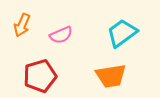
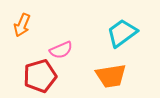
pink semicircle: moved 15 px down
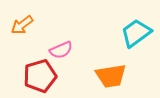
orange arrow: rotated 30 degrees clockwise
cyan trapezoid: moved 14 px right
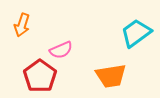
orange arrow: rotated 35 degrees counterclockwise
red pentagon: rotated 20 degrees counterclockwise
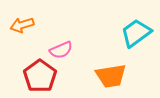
orange arrow: rotated 55 degrees clockwise
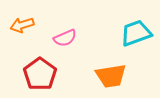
cyan trapezoid: rotated 16 degrees clockwise
pink semicircle: moved 4 px right, 12 px up
red pentagon: moved 2 px up
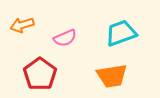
cyan trapezoid: moved 15 px left
orange trapezoid: moved 1 px right
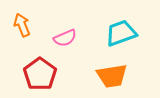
orange arrow: rotated 85 degrees clockwise
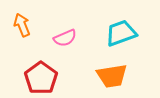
red pentagon: moved 1 px right, 4 px down
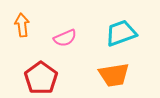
orange arrow: rotated 15 degrees clockwise
orange trapezoid: moved 2 px right, 1 px up
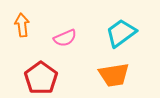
cyan trapezoid: rotated 16 degrees counterclockwise
